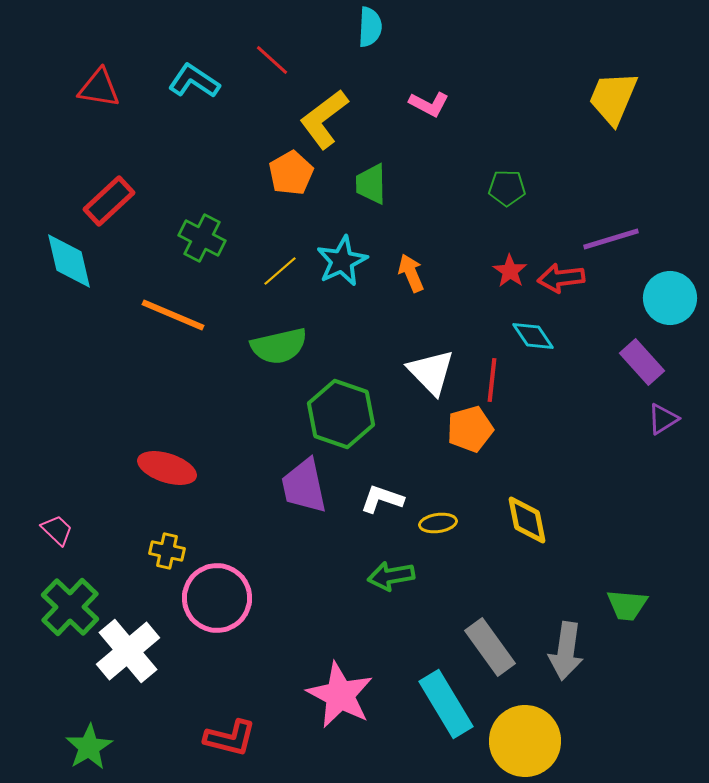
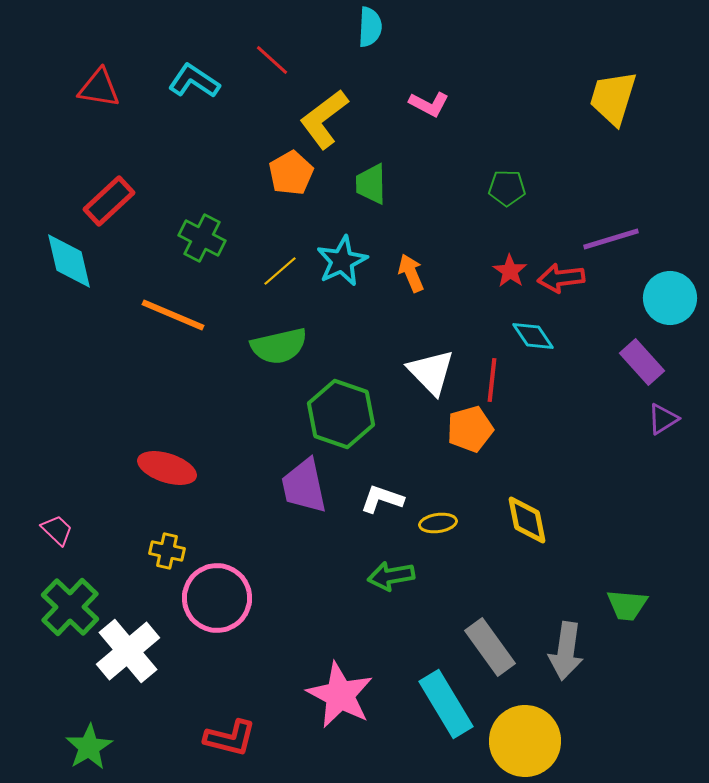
yellow trapezoid at (613, 98): rotated 6 degrees counterclockwise
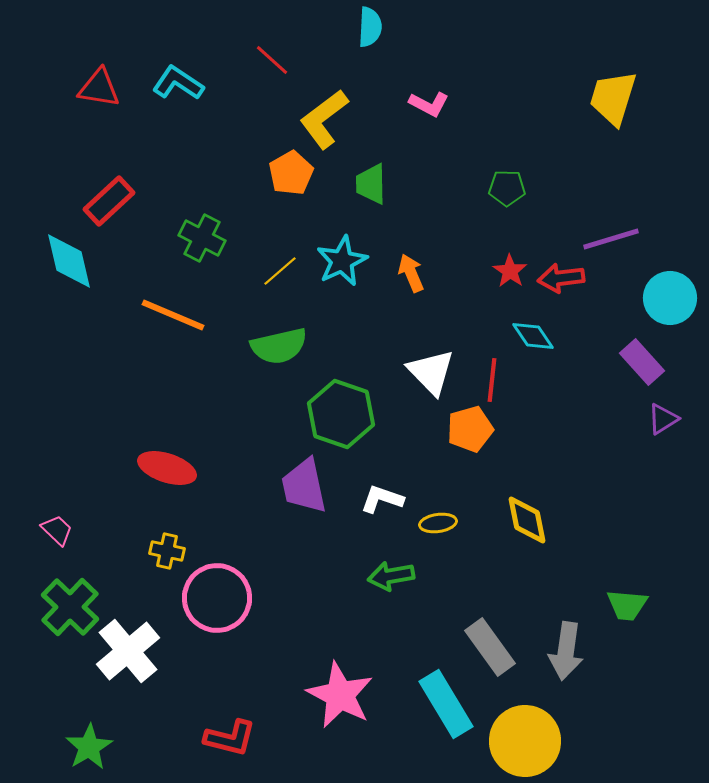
cyan L-shape at (194, 81): moved 16 px left, 2 px down
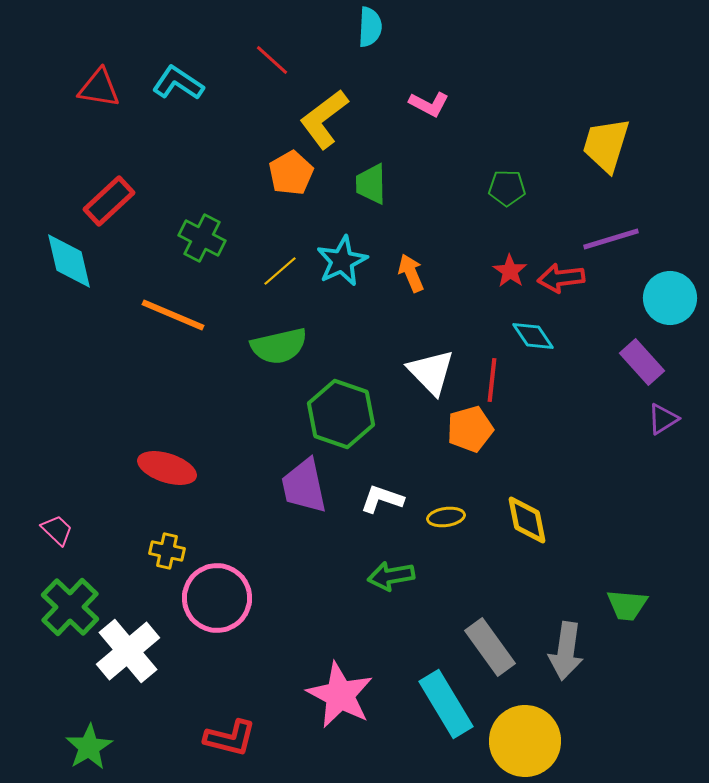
yellow trapezoid at (613, 98): moved 7 px left, 47 px down
yellow ellipse at (438, 523): moved 8 px right, 6 px up
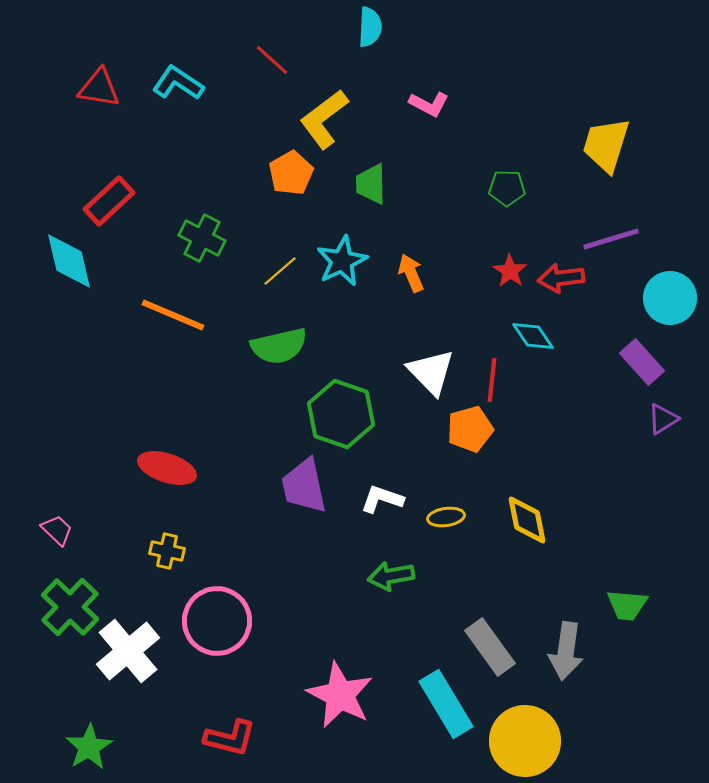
pink circle at (217, 598): moved 23 px down
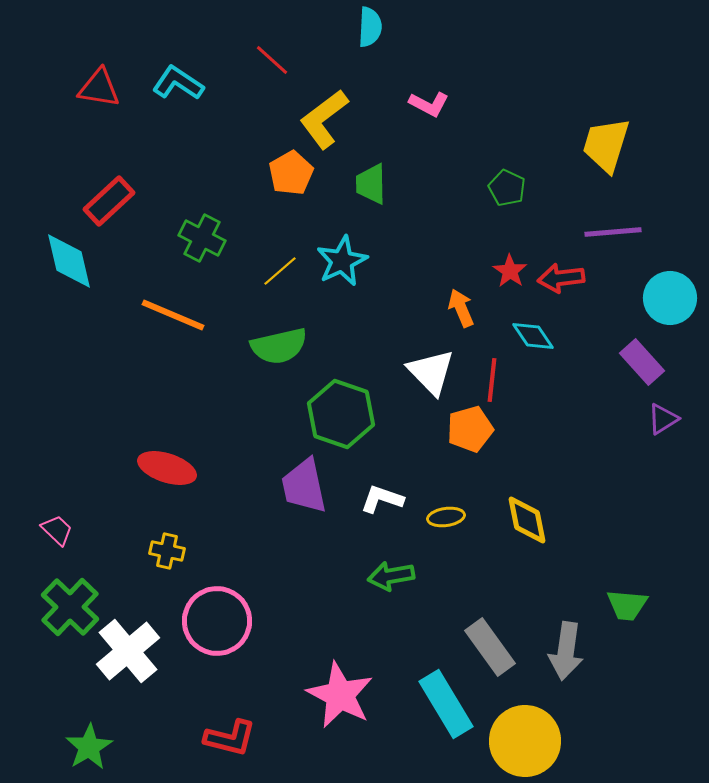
green pentagon at (507, 188): rotated 24 degrees clockwise
purple line at (611, 239): moved 2 px right, 7 px up; rotated 12 degrees clockwise
orange arrow at (411, 273): moved 50 px right, 35 px down
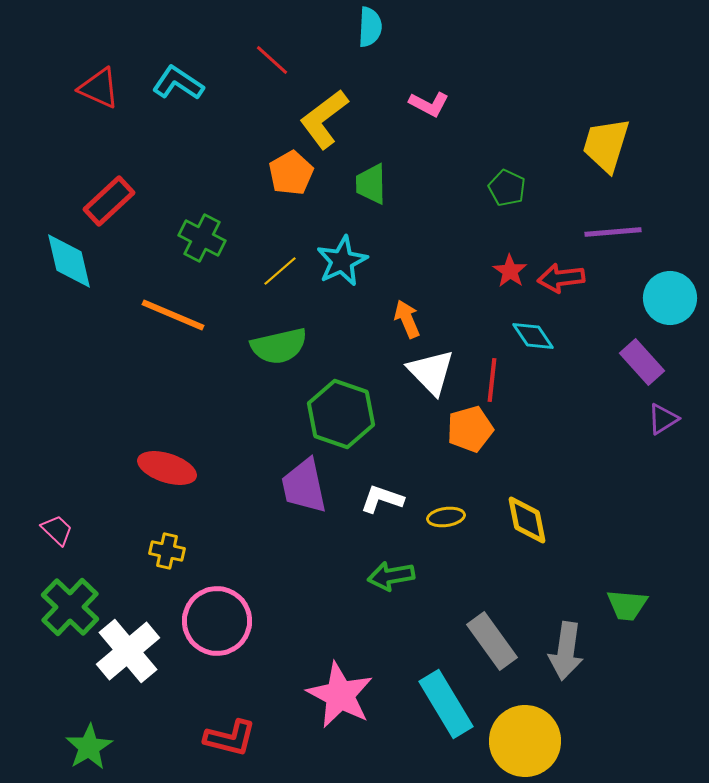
red triangle at (99, 88): rotated 15 degrees clockwise
orange arrow at (461, 308): moved 54 px left, 11 px down
gray rectangle at (490, 647): moved 2 px right, 6 px up
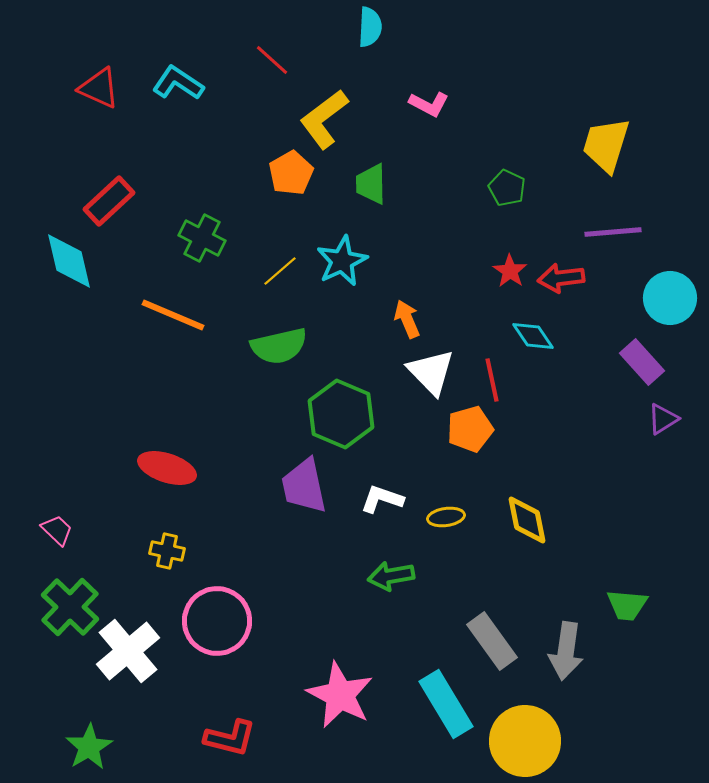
red line at (492, 380): rotated 18 degrees counterclockwise
green hexagon at (341, 414): rotated 4 degrees clockwise
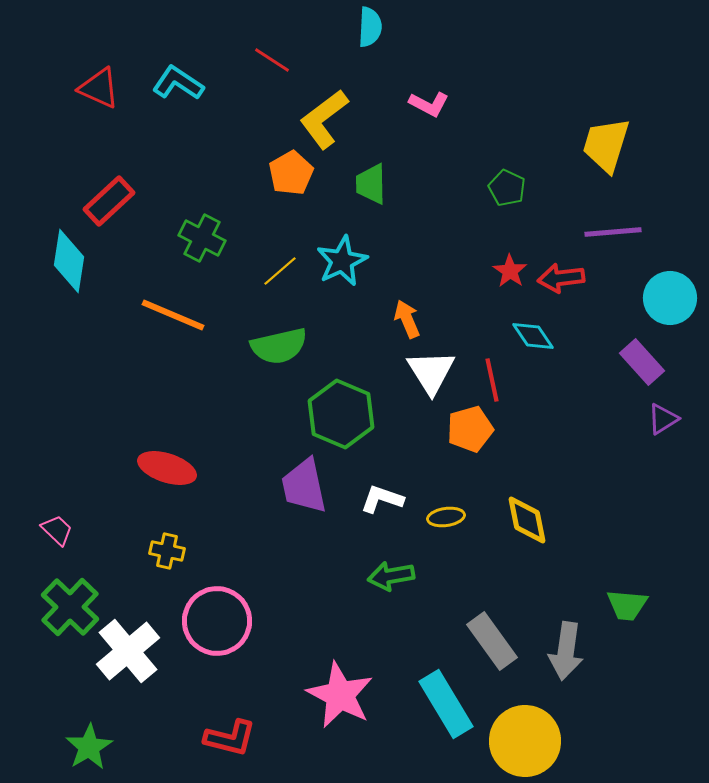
red line at (272, 60): rotated 9 degrees counterclockwise
cyan diamond at (69, 261): rotated 22 degrees clockwise
white triangle at (431, 372): rotated 12 degrees clockwise
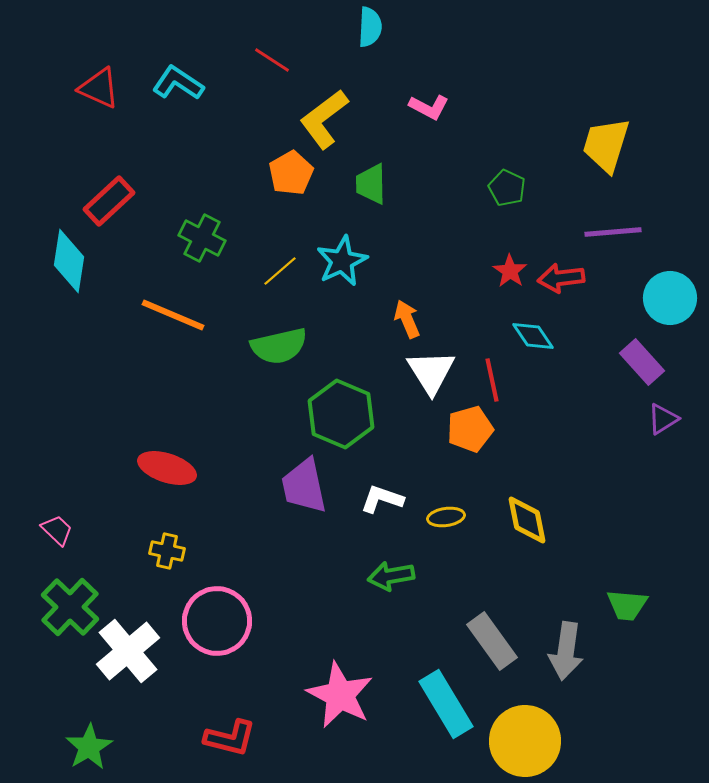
pink L-shape at (429, 104): moved 3 px down
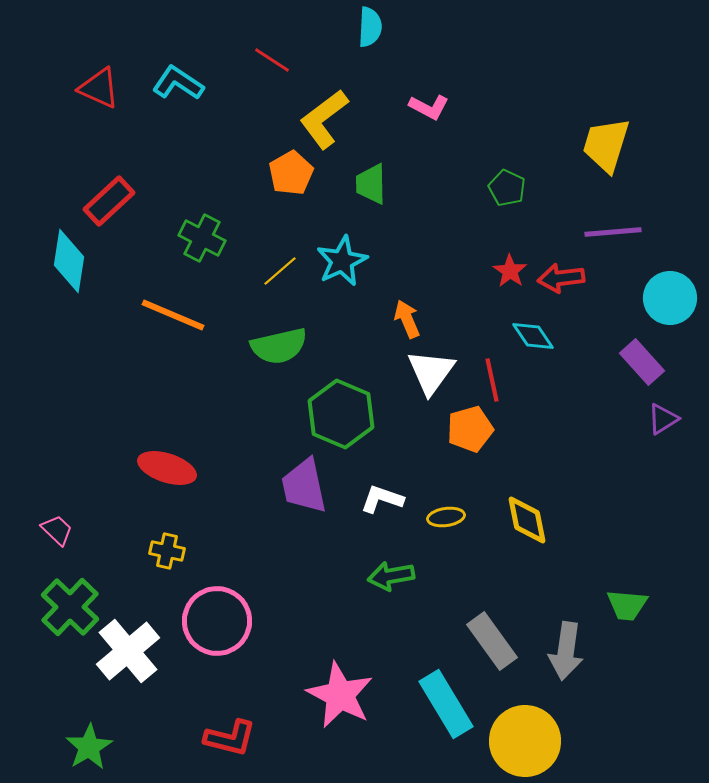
white triangle at (431, 372): rotated 8 degrees clockwise
